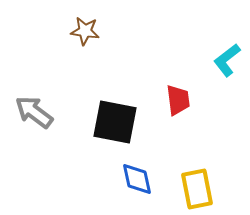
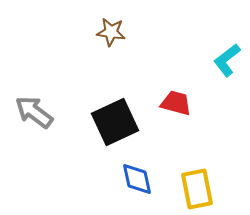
brown star: moved 26 px right, 1 px down
red trapezoid: moved 2 px left, 3 px down; rotated 68 degrees counterclockwise
black square: rotated 36 degrees counterclockwise
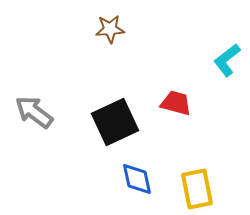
brown star: moved 1 px left, 3 px up; rotated 12 degrees counterclockwise
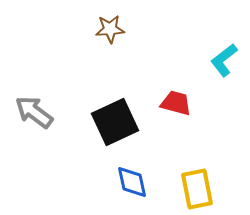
cyan L-shape: moved 3 px left
blue diamond: moved 5 px left, 3 px down
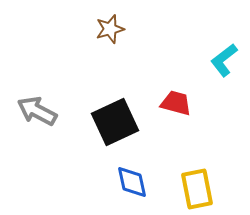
brown star: rotated 12 degrees counterclockwise
gray arrow: moved 3 px right, 1 px up; rotated 9 degrees counterclockwise
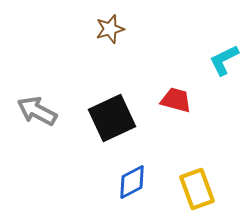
cyan L-shape: rotated 12 degrees clockwise
red trapezoid: moved 3 px up
black square: moved 3 px left, 4 px up
blue diamond: rotated 75 degrees clockwise
yellow rectangle: rotated 9 degrees counterclockwise
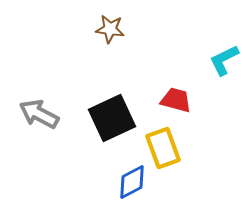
brown star: rotated 24 degrees clockwise
gray arrow: moved 2 px right, 3 px down
yellow rectangle: moved 34 px left, 41 px up
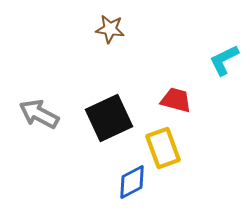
black square: moved 3 px left
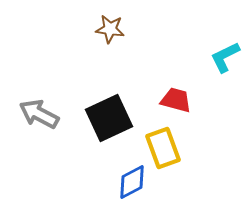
cyan L-shape: moved 1 px right, 3 px up
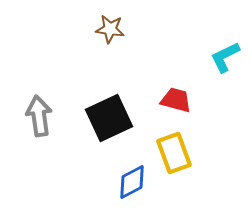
gray arrow: moved 2 px down; rotated 54 degrees clockwise
yellow rectangle: moved 11 px right, 5 px down
